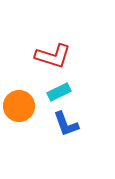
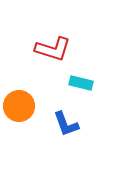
red L-shape: moved 7 px up
cyan rectangle: moved 22 px right, 9 px up; rotated 40 degrees clockwise
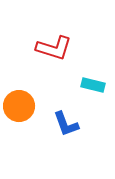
red L-shape: moved 1 px right, 1 px up
cyan rectangle: moved 12 px right, 2 px down
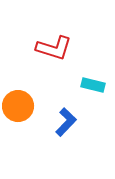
orange circle: moved 1 px left
blue L-shape: moved 2 px up; rotated 116 degrees counterclockwise
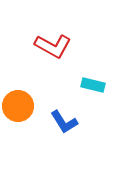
red L-shape: moved 1 px left, 2 px up; rotated 12 degrees clockwise
blue L-shape: moved 2 px left; rotated 104 degrees clockwise
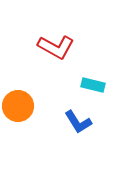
red L-shape: moved 3 px right, 1 px down
blue L-shape: moved 14 px right
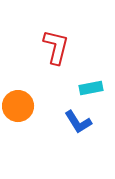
red L-shape: rotated 105 degrees counterclockwise
cyan rectangle: moved 2 px left, 3 px down; rotated 25 degrees counterclockwise
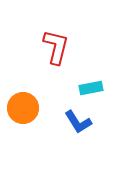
orange circle: moved 5 px right, 2 px down
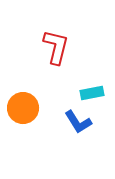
cyan rectangle: moved 1 px right, 5 px down
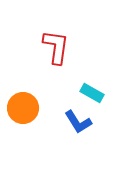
red L-shape: rotated 6 degrees counterclockwise
cyan rectangle: rotated 40 degrees clockwise
